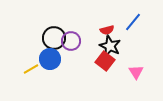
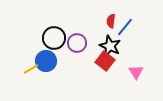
blue line: moved 8 px left, 5 px down
red semicircle: moved 4 px right, 9 px up; rotated 112 degrees clockwise
purple circle: moved 6 px right, 2 px down
blue circle: moved 4 px left, 2 px down
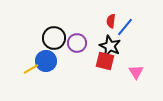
red square: rotated 24 degrees counterclockwise
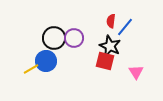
purple circle: moved 3 px left, 5 px up
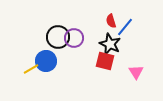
red semicircle: rotated 24 degrees counterclockwise
black circle: moved 4 px right, 1 px up
black star: moved 2 px up
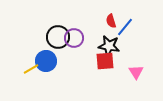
black star: moved 1 px left, 2 px down; rotated 15 degrees counterclockwise
red square: rotated 18 degrees counterclockwise
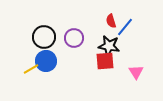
black circle: moved 14 px left
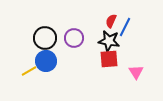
red semicircle: rotated 40 degrees clockwise
blue line: rotated 12 degrees counterclockwise
black circle: moved 1 px right, 1 px down
black star: moved 5 px up
red square: moved 4 px right, 2 px up
yellow line: moved 2 px left, 2 px down
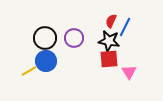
pink triangle: moved 7 px left
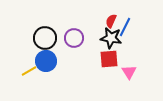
black star: moved 2 px right, 3 px up
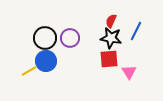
blue line: moved 11 px right, 4 px down
purple circle: moved 4 px left
